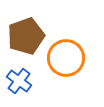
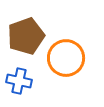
blue cross: rotated 25 degrees counterclockwise
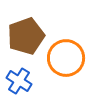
blue cross: rotated 20 degrees clockwise
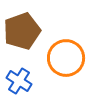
brown pentagon: moved 4 px left, 5 px up
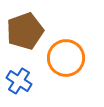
brown pentagon: moved 3 px right
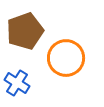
blue cross: moved 2 px left, 2 px down
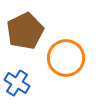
brown pentagon: rotated 6 degrees counterclockwise
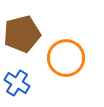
brown pentagon: moved 3 px left, 3 px down; rotated 12 degrees clockwise
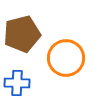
blue cross: rotated 30 degrees counterclockwise
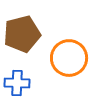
orange circle: moved 3 px right
